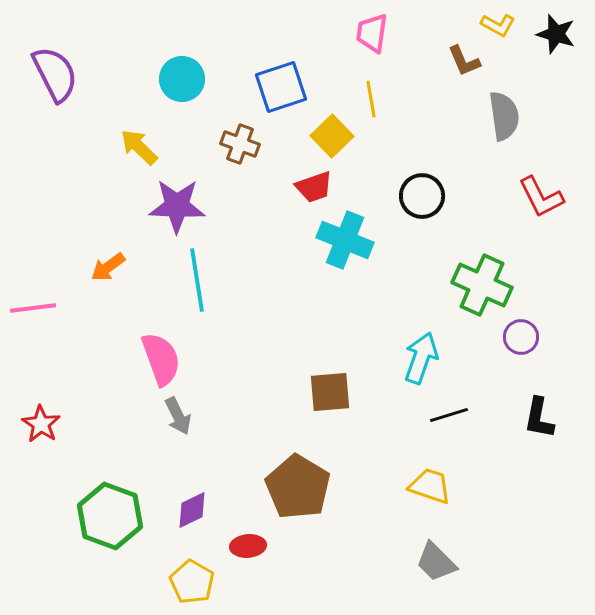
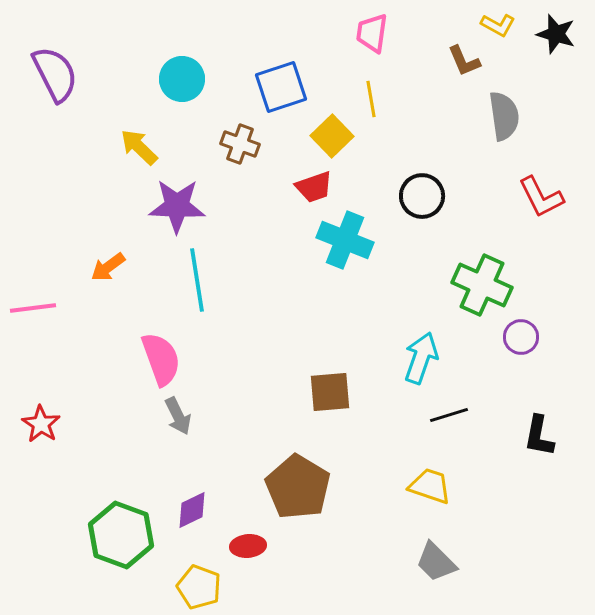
black L-shape: moved 18 px down
green hexagon: moved 11 px right, 19 px down
yellow pentagon: moved 7 px right, 5 px down; rotated 9 degrees counterclockwise
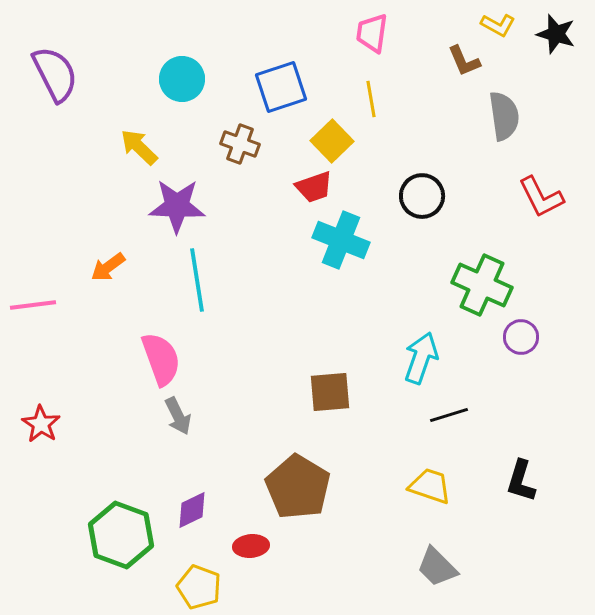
yellow square: moved 5 px down
cyan cross: moved 4 px left
pink line: moved 3 px up
black L-shape: moved 18 px left, 45 px down; rotated 6 degrees clockwise
red ellipse: moved 3 px right
gray trapezoid: moved 1 px right, 5 px down
